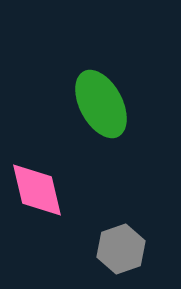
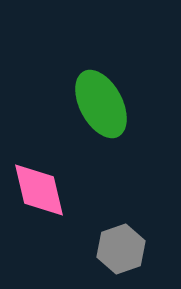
pink diamond: moved 2 px right
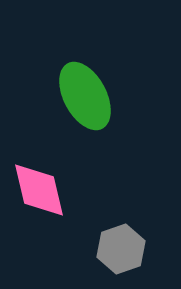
green ellipse: moved 16 px left, 8 px up
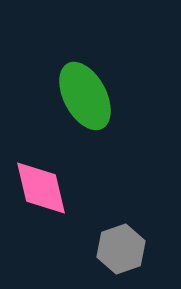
pink diamond: moved 2 px right, 2 px up
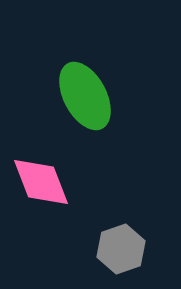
pink diamond: moved 6 px up; rotated 8 degrees counterclockwise
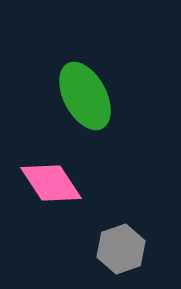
pink diamond: moved 10 px right, 1 px down; rotated 12 degrees counterclockwise
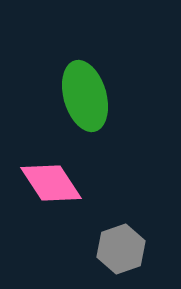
green ellipse: rotated 12 degrees clockwise
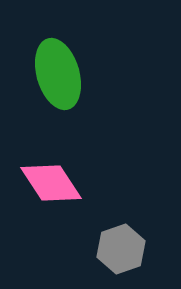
green ellipse: moved 27 px left, 22 px up
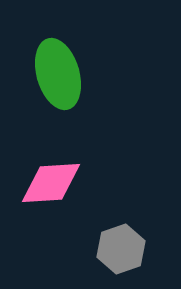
pink diamond: rotated 60 degrees counterclockwise
